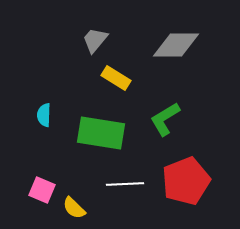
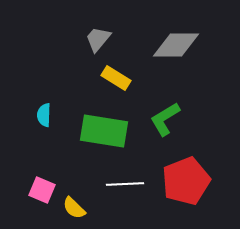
gray trapezoid: moved 3 px right, 1 px up
green rectangle: moved 3 px right, 2 px up
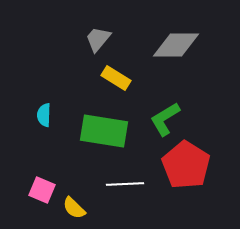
red pentagon: moved 16 px up; rotated 18 degrees counterclockwise
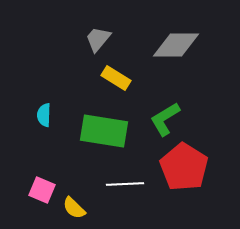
red pentagon: moved 2 px left, 2 px down
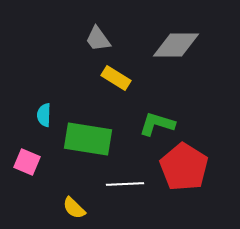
gray trapezoid: rotated 76 degrees counterclockwise
green L-shape: moved 8 px left, 5 px down; rotated 48 degrees clockwise
green rectangle: moved 16 px left, 8 px down
pink square: moved 15 px left, 28 px up
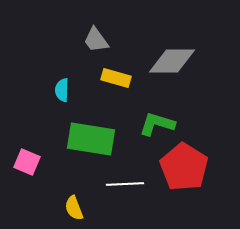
gray trapezoid: moved 2 px left, 1 px down
gray diamond: moved 4 px left, 16 px down
yellow rectangle: rotated 16 degrees counterclockwise
cyan semicircle: moved 18 px right, 25 px up
green rectangle: moved 3 px right
yellow semicircle: rotated 25 degrees clockwise
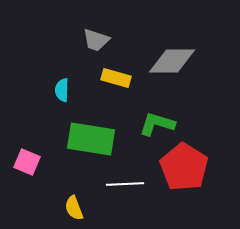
gray trapezoid: rotated 36 degrees counterclockwise
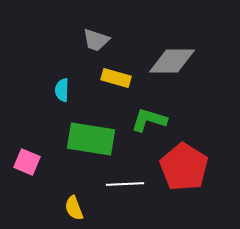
green L-shape: moved 8 px left, 4 px up
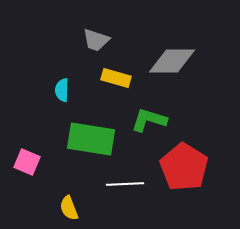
yellow semicircle: moved 5 px left
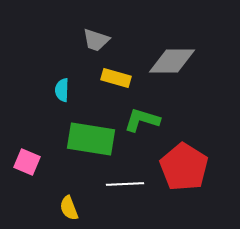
green L-shape: moved 7 px left
